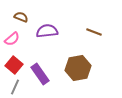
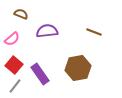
brown semicircle: moved 3 px up
gray line: moved 1 px up; rotated 14 degrees clockwise
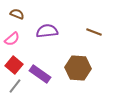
brown semicircle: moved 4 px left
brown hexagon: rotated 15 degrees clockwise
purple rectangle: rotated 20 degrees counterclockwise
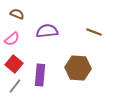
red square: moved 1 px up
purple rectangle: moved 1 px down; rotated 60 degrees clockwise
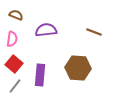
brown semicircle: moved 1 px left, 1 px down
purple semicircle: moved 1 px left, 1 px up
pink semicircle: rotated 42 degrees counterclockwise
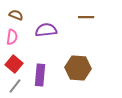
brown line: moved 8 px left, 15 px up; rotated 21 degrees counterclockwise
pink semicircle: moved 2 px up
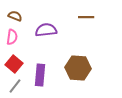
brown semicircle: moved 1 px left, 1 px down
